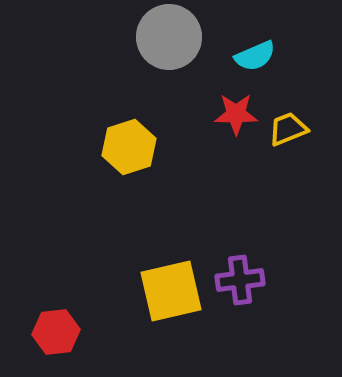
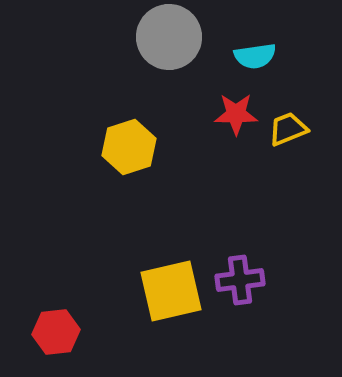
cyan semicircle: rotated 15 degrees clockwise
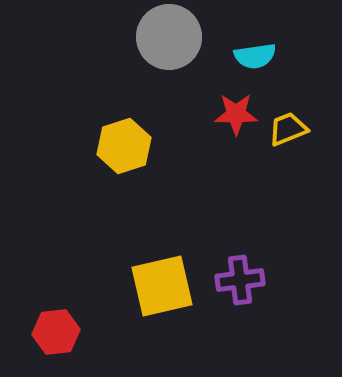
yellow hexagon: moved 5 px left, 1 px up
yellow square: moved 9 px left, 5 px up
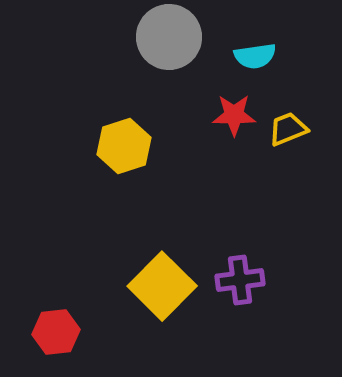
red star: moved 2 px left, 1 px down
yellow square: rotated 32 degrees counterclockwise
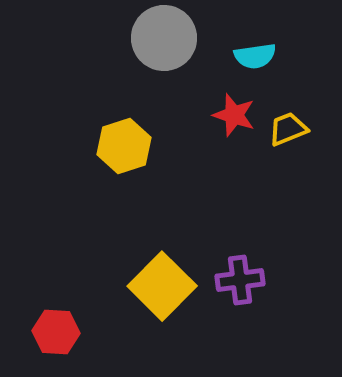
gray circle: moved 5 px left, 1 px down
red star: rotated 18 degrees clockwise
red hexagon: rotated 9 degrees clockwise
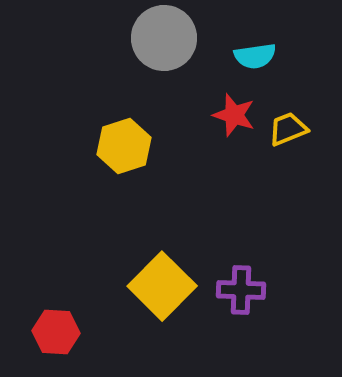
purple cross: moved 1 px right, 10 px down; rotated 9 degrees clockwise
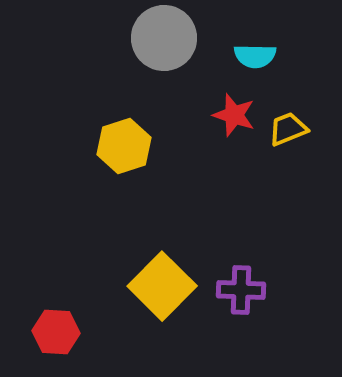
cyan semicircle: rotated 9 degrees clockwise
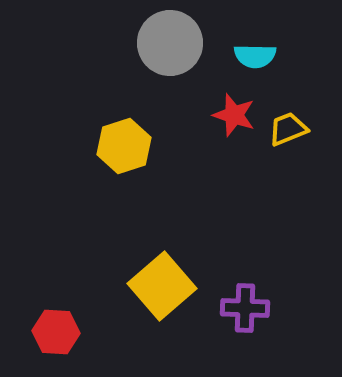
gray circle: moved 6 px right, 5 px down
yellow square: rotated 4 degrees clockwise
purple cross: moved 4 px right, 18 px down
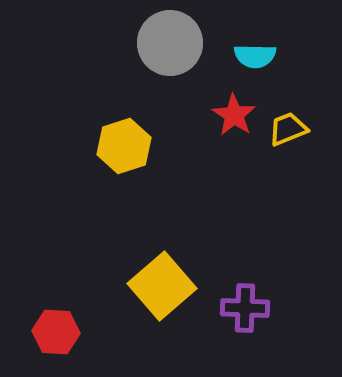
red star: rotated 15 degrees clockwise
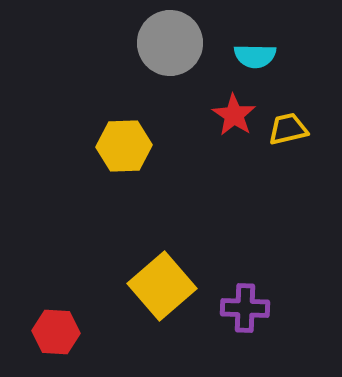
yellow trapezoid: rotated 9 degrees clockwise
yellow hexagon: rotated 16 degrees clockwise
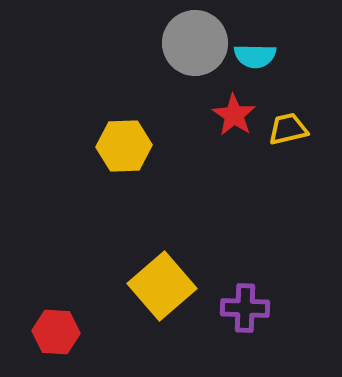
gray circle: moved 25 px right
